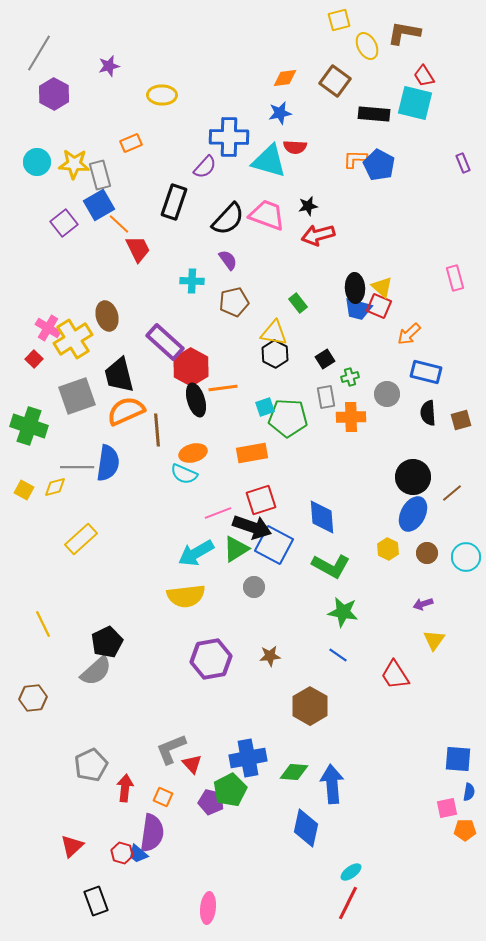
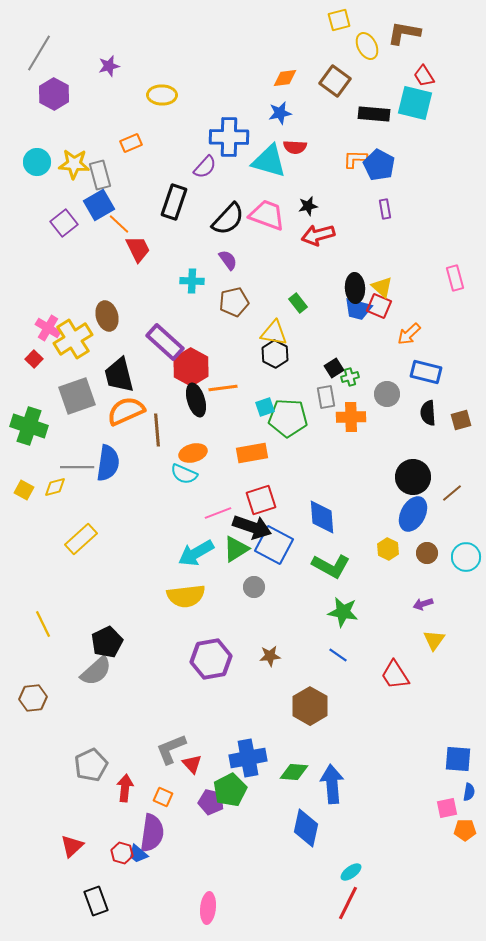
purple rectangle at (463, 163): moved 78 px left, 46 px down; rotated 12 degrees clockwise
black square at (325, 359): moved 9 px right, 9 px down
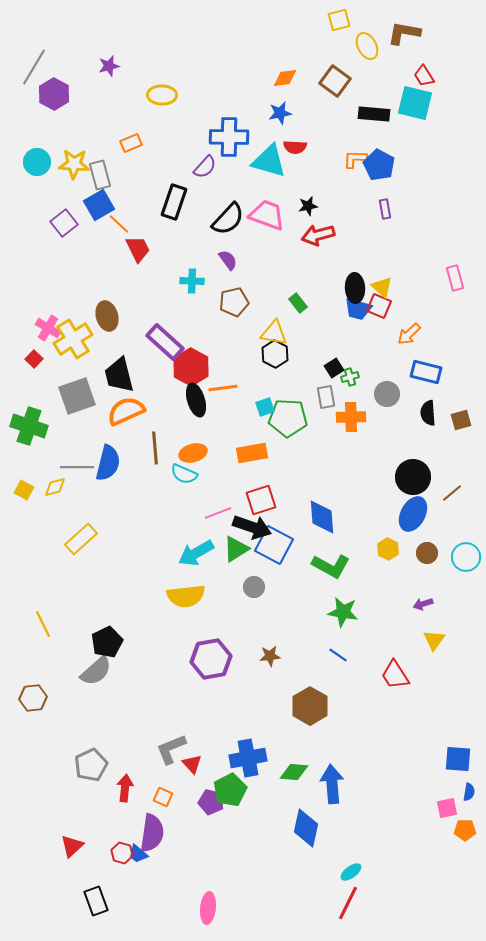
gray line at (39, 53): moved 5 px left, 14 px down
brown line at (157, 430): moved 2 px left, 18 px down
blue semicircle at (108, 463): rotated 6 degrees clockwise
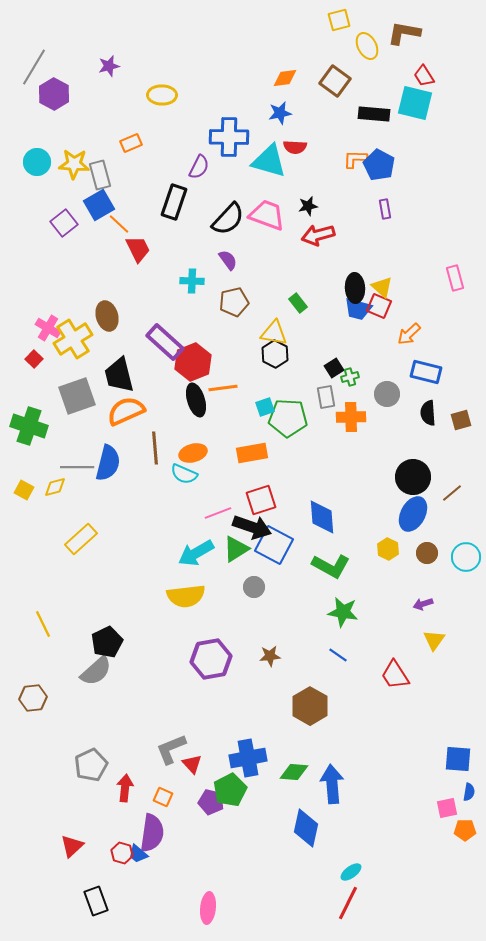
purple semicircle at (205, 167): moved 6 px left; rotated 15 degrees counterclockwise
red hexagon at (191, 367): moved 2 px right, 5 px up; rotated 9 degrees clockwise
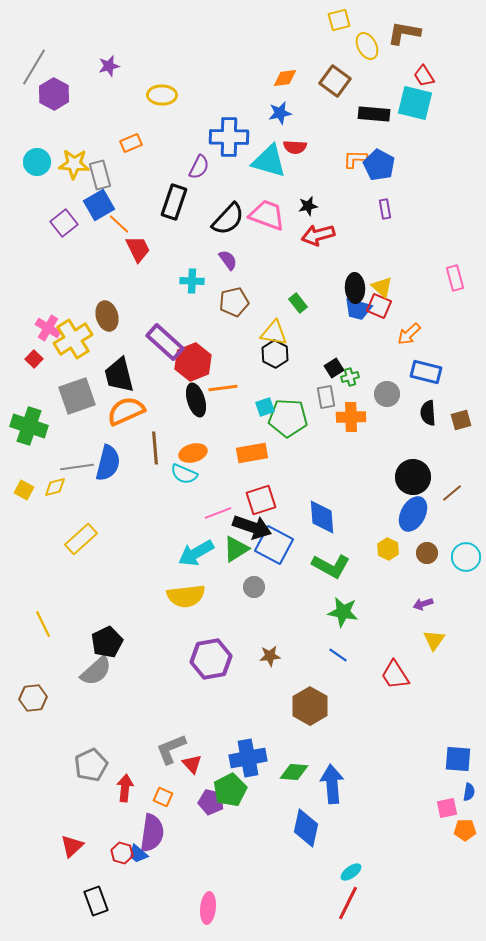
gray line at (77, 467): rotated 8 degrees counterclockwise
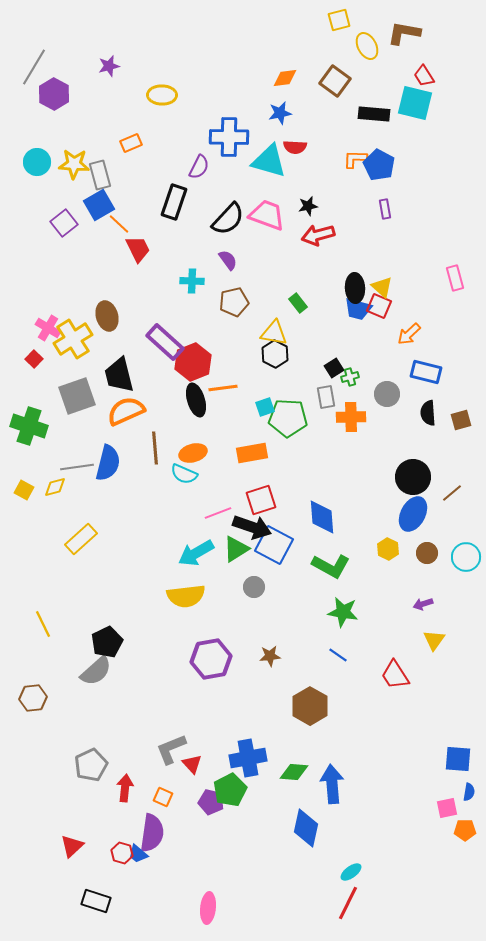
black rectangle at (96, 901): rotated 52 degrees counterclockwise
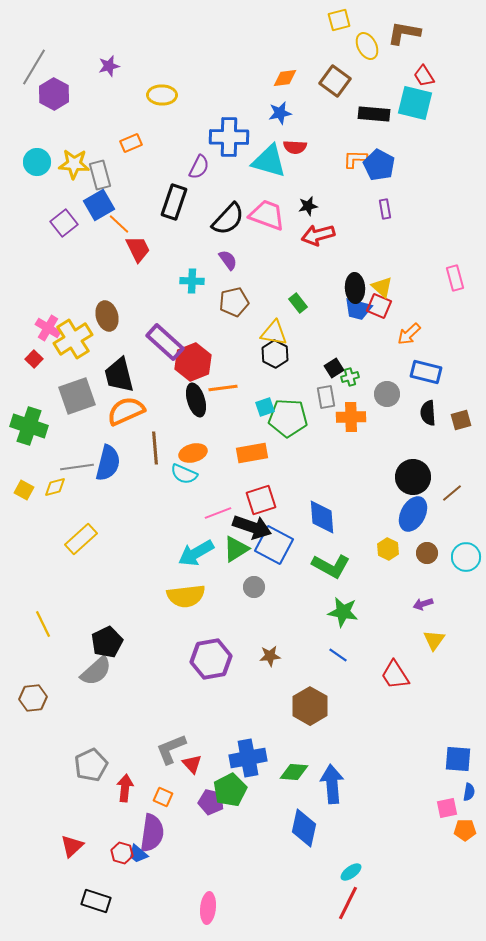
blue diamond at (306, 828): moved 2 px left
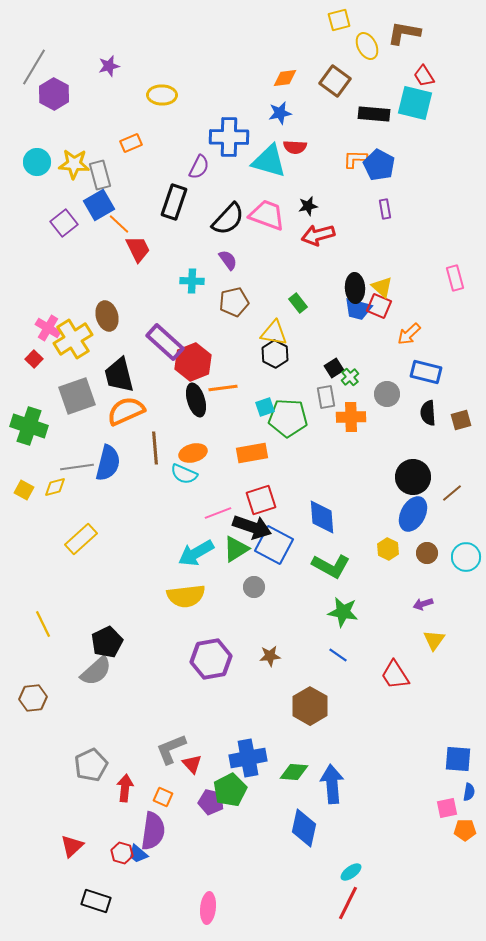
green cross at (350, 377): rotated 24 degrees counterclockwise
purple semicircle at (152, 833): moved 1 px right, 2 px up
